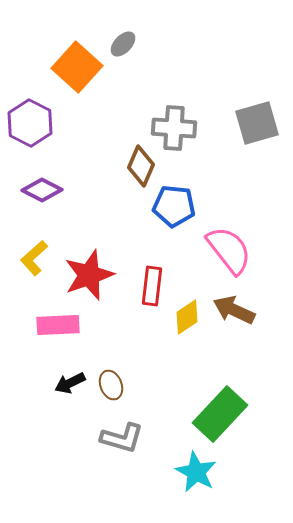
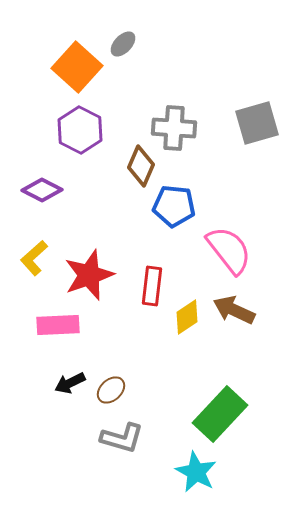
purple hexagon: moved 50 px right, 7 px down
brown ellipse: moved 5 px down; rotated 68 degrees clockwise
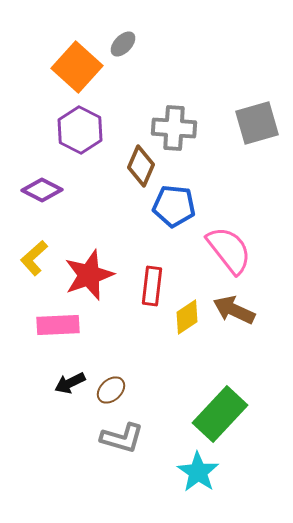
cyan star: moved 2 px right; rotated 6 degrees clockwise
